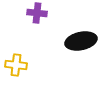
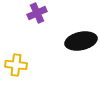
purple cross: rotated 30 degrees counterclockwise
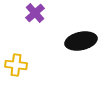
purple cross: moved 2 px left; rotated 18 degrees counterclockwise
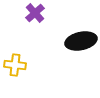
yellow cross: moved 1 px left
